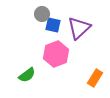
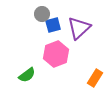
blue square: rotated 28 degrees counterclockwise
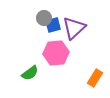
gray circle: moved 2 px right, 4 px down
purple triangle: moved 5 px left
pink hexagon: moved 1 px up; rotated 15 degrees clockwise
green semicircle: moved 3 px right, 2 px up
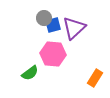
pink hexagon: moved 3 px left, 1 px down; rotated 10 degrees clockwise
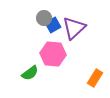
blue square: rotated 14 degrees counterclockwise
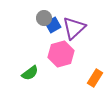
pink hexagon: moved 8 px right; rotated 20 degrees counterclockwise
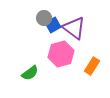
purple triangle: rotated 40 degrees counterclockwise
orange rectangle: moved 3 px left, 12 px up
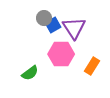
purple triangle: rotated 20 degrees clockwise
pink hexagon: rotated 15 degrees clockwise
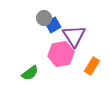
purple triangle: moved 8 px down
pink hexagon: rotated 10 degrees counterclockwise
